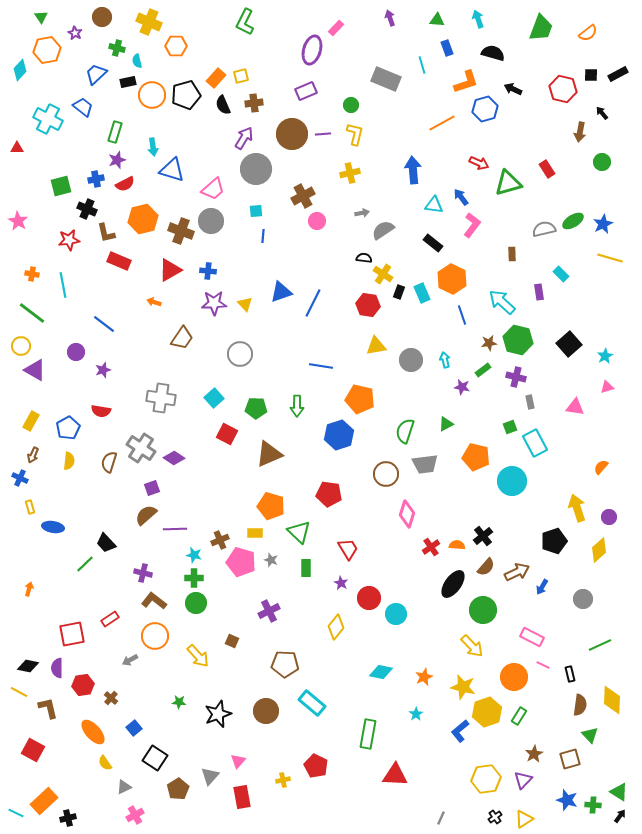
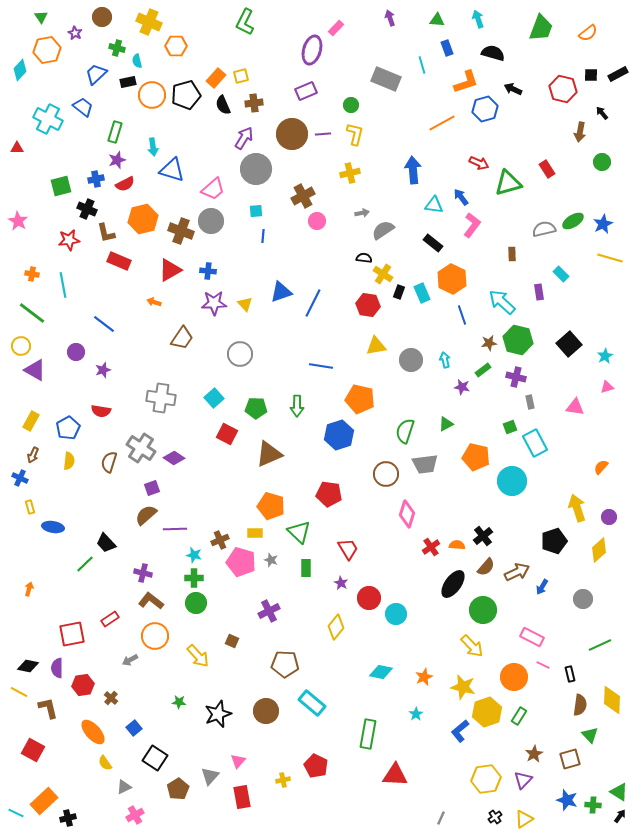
brown L-shape at (154, 601): moved 3 px left
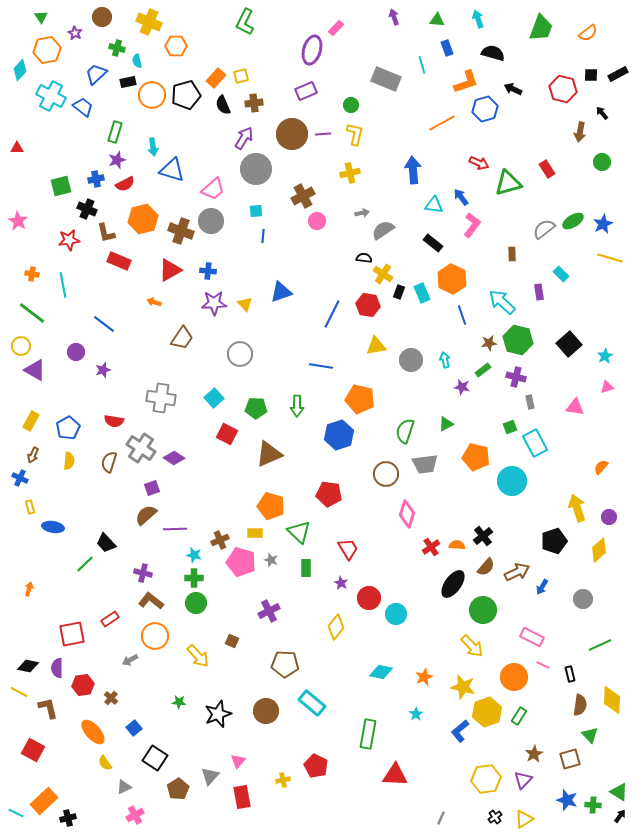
purple arrow at (390, 18): moved 4 px right, 1 px up
cyan cross at (48, 119): moved 3 px right, 23 px up
gray semicircle at (544, 229): rotated 25 degrees counterclockwise
blue line at (313, 303): moved 19 px right, 11 px down
red semicircle at (101, 411): moved 13 px right, 10 px down
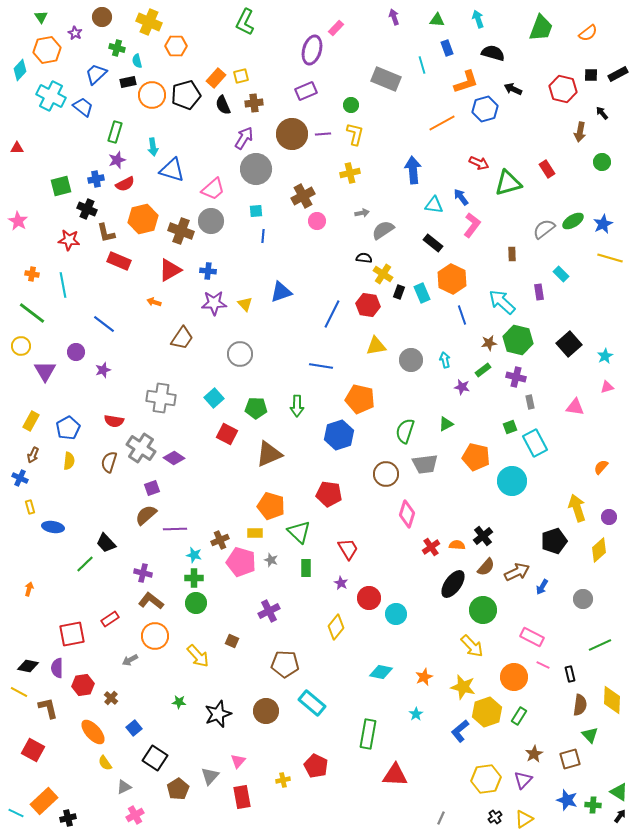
red star at (69, 240): rotated 15 degrees clockwise
purple triangle at (35, 370): moved 10 px right, 1 px down; rotated 30 degrees clockwise
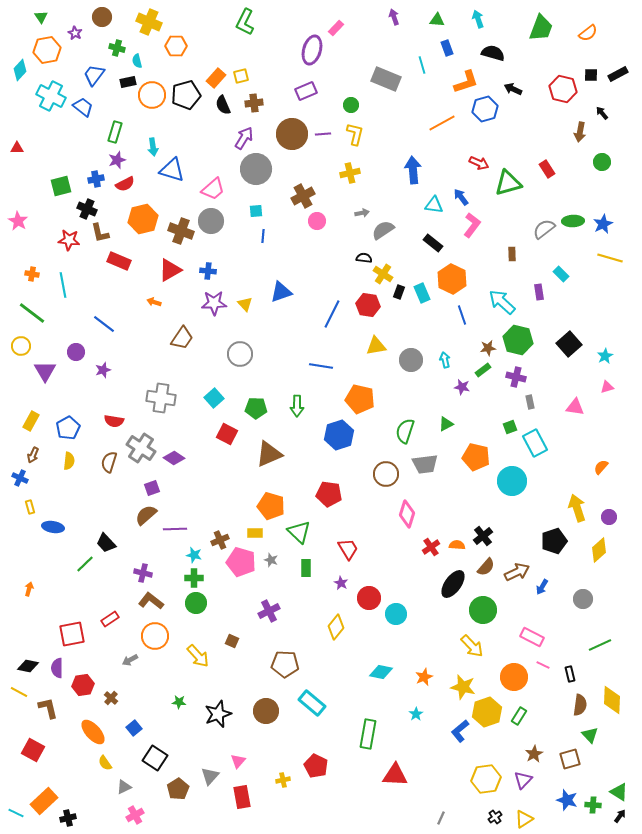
blue trapezoid at (96, 74): moved 2 px left, 1 px down; rotated 10 degrees counterclockwise
green ellipse at (573, 221): rotated 30 degrees clockwise
brown L-shape at (106, 233): moved 6 px left
brown star at (489, 343): moved 1 px left, 5 px down
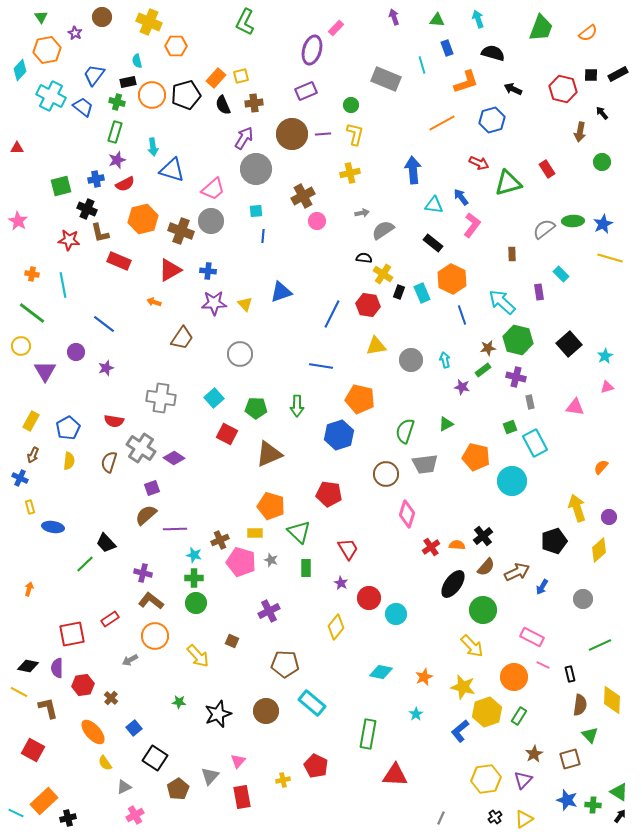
green cross at (117, 48): moved 54 px down
blue hexagon at (485, 109): moved 7 px right, 11 px down
purple star at (103, 370): moved 3 px right, 2 px up
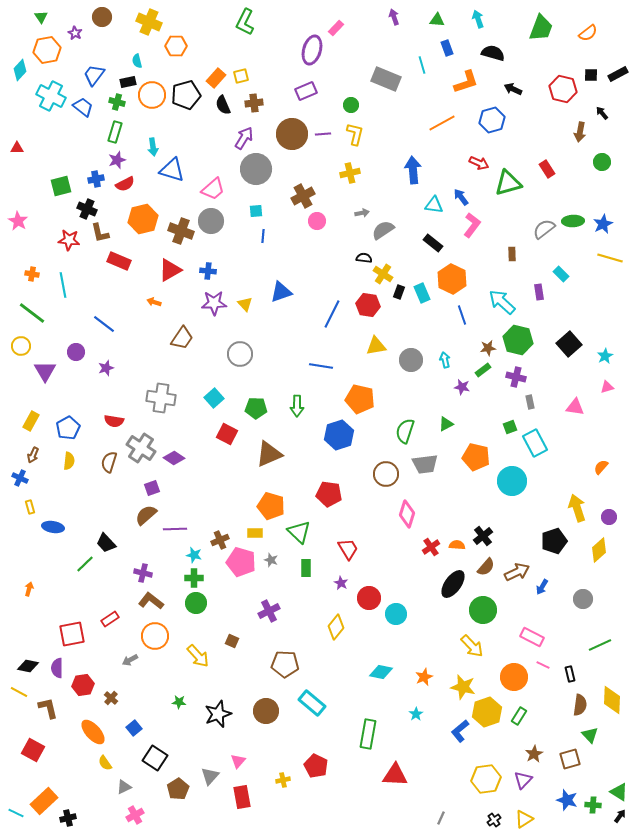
black cross at (495, 817): moved 1 px left, 3 px down
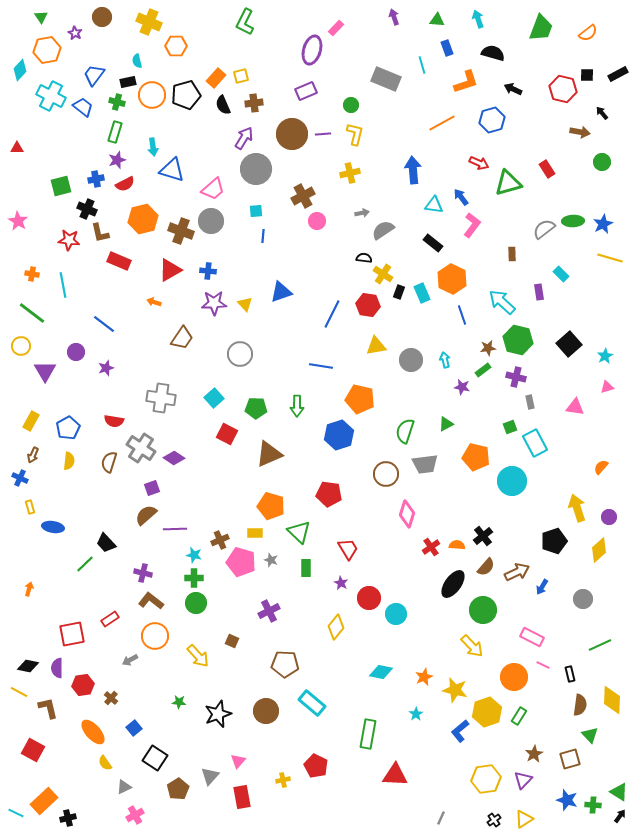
black square at (591, 75): moved 4 px left
brown arrow at (580, 132): rotated 90 degrees counterclockwise
yellow star at (463, 687): moved 8 px left, 3 px down
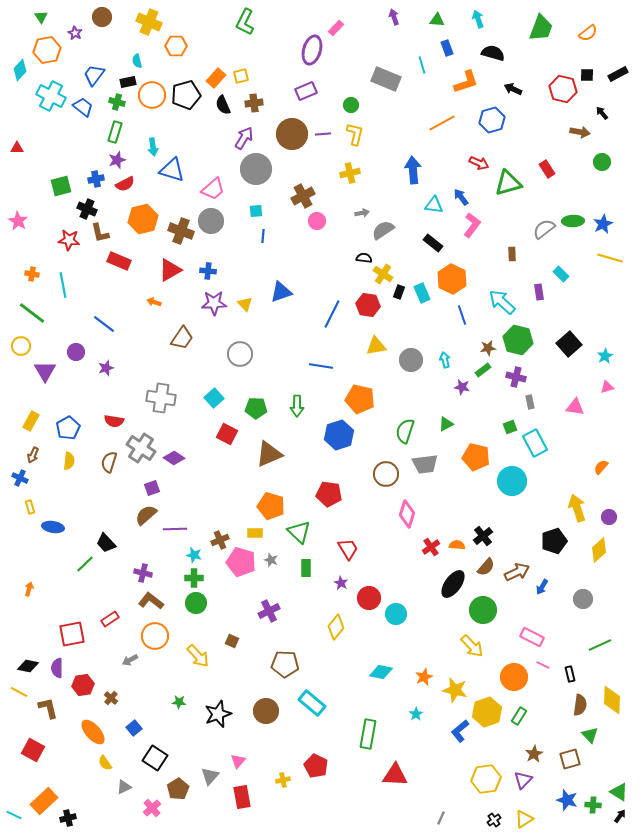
cyan line at (16, 813): moved 2 px left, 2 px down
pink cross at (135, 815): moved 17 px right, 7 px up; rotated 12 degrees counterclockwise
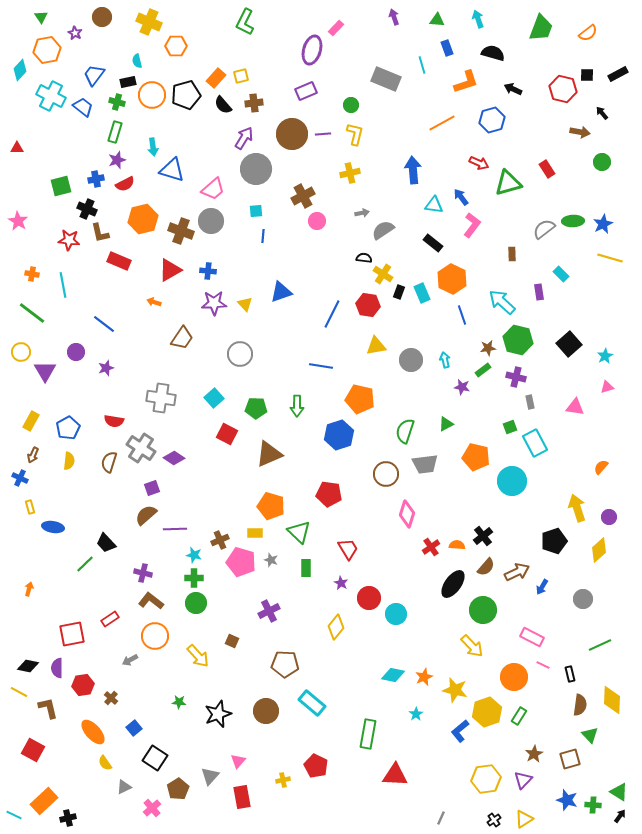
black semicircle at (223, 105): rotated 18 degrees counterclockwise
yellow circle at (21, 346): moved 6 px down
cyan diamond at (381, 672): moved 12 px right, 3 px down
